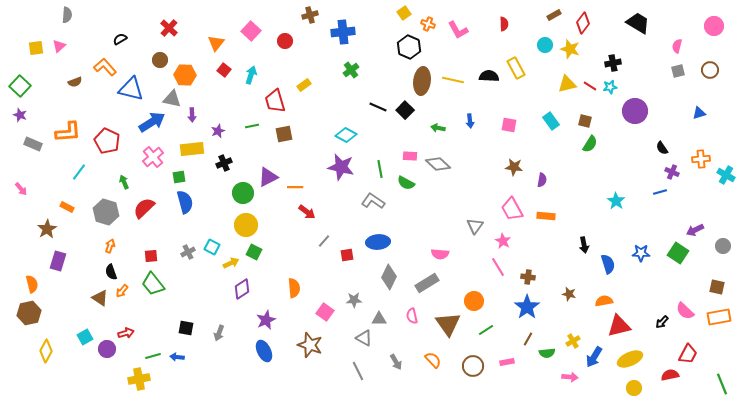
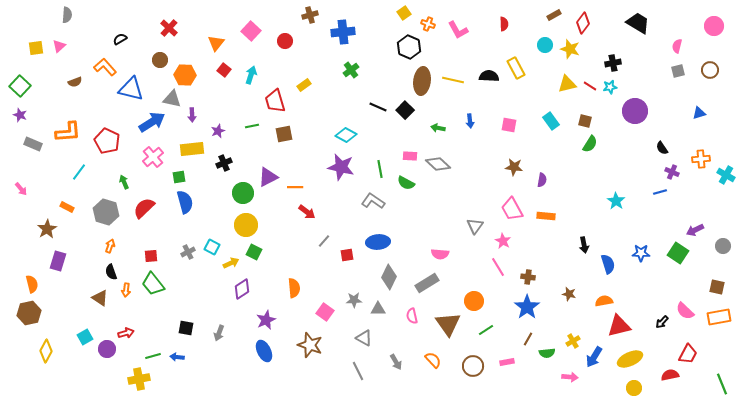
orange arrow at (122, 291): moved 4 px right, 1 px up; rotated 32 degrees counterclockwise
gray triangle at (379, 319): moved 1 px left, 10 px up
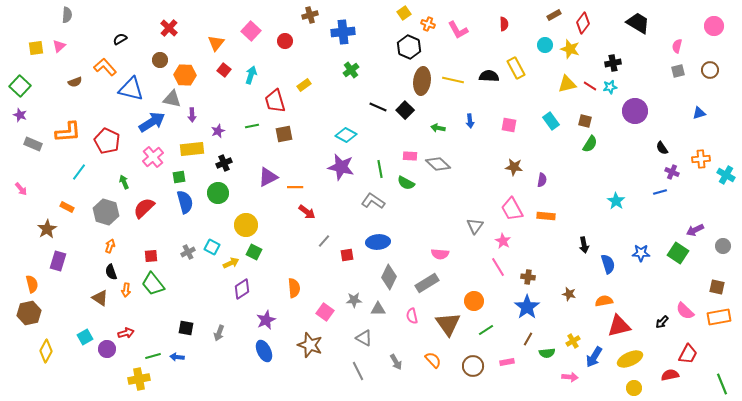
green circle at (243, 193): moved 25 px left
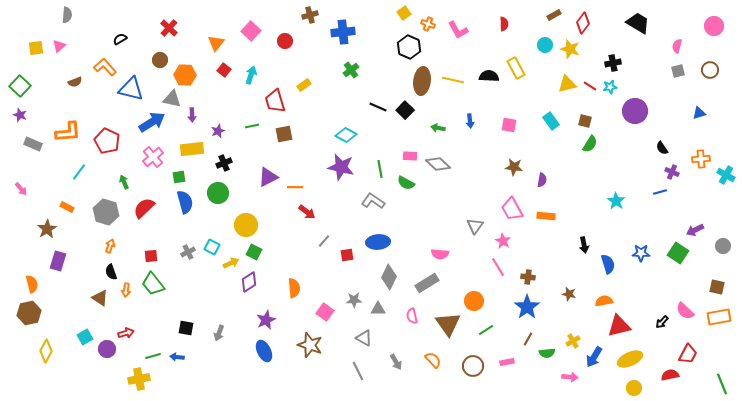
purple diamond at (242, 289): moved 7 px right, 7 px up
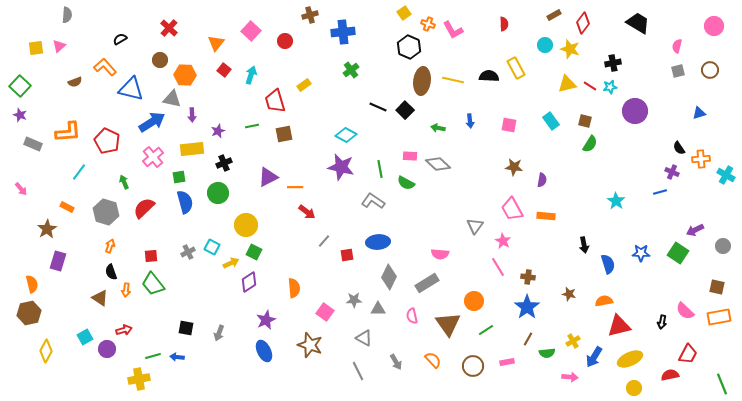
pink L-shape at (458, 30): moved 5 px left
black semicircle at (662, 148): moved 17 px right
black arrow at (662, 322): rotated 32 degrees counterclockwise
red arrow at (126, 333): moved 2 px left, 3 px up
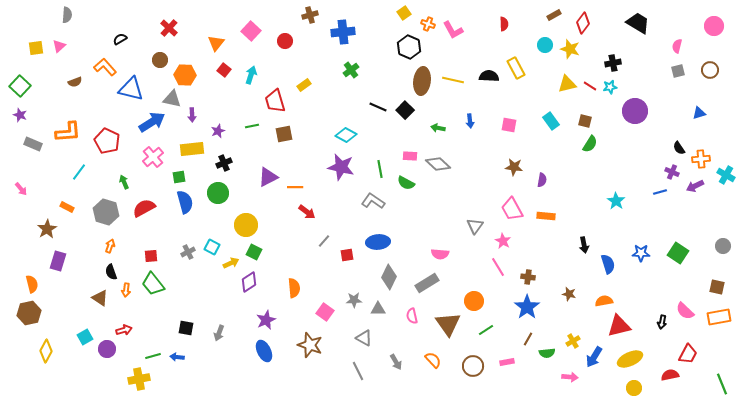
red semicircle at (144, 208): rotated 15 degrees clockwise
purple arrow at (695, 230): moved 44 px up
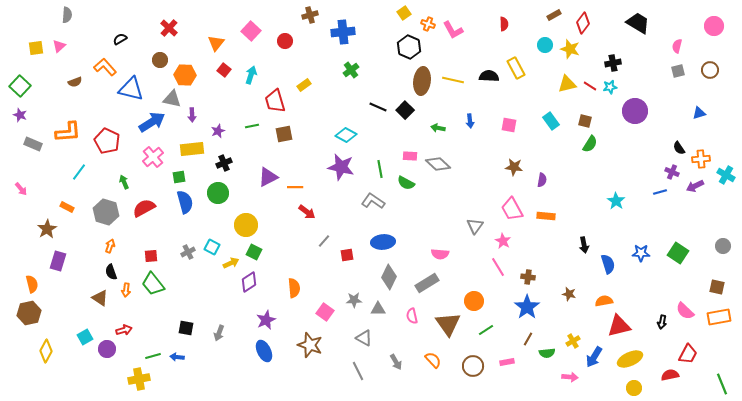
blue ellipse at (378, 242): moved 5 px right
